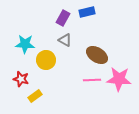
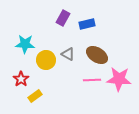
blue rectangle: moved 12 px down
gray triangle: moved 3 px right, 14 px down
red star: rotated 21 degrees clockwise
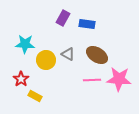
blue rectangle: rotated 21 degrees clockwise
yellow rectangle: rotated 64 degrees clockwise
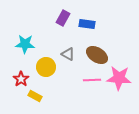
yellow circle: moved 7 px down
pink star: moved 1 px up
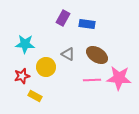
red star: moved 1 px right, 3 px up; rotated 21 degrees clockwise
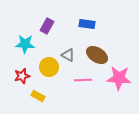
purple rectangle: moved 16 px left, 8 px down
gray triangle: moved 1 px down
yellow circle: moved 3 px right
pink line: moved 9 px left
yellow rectangle: moved 3 px right
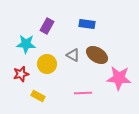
cyan star: moved 1 px right
gray triangle: moved 5 px right
yellow circle: moved 2 px left, 3 px up
red star: moved 1 px left, 2 px up
pink line: moved 13 px down
